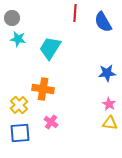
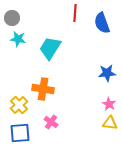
blue semicircle: moved 1 px left, 1 px down; rotated 10 degrees clockwise
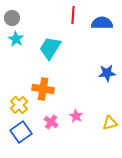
red line: moved 2 px left, 2 px down
blue semicircle: rotated 110 degrees clockwise
cyan star: moved 2 px left; rotated 21 degrees clockwise
pink star: moved 33 px left, 12 px down
yellow triangle: rotated 21 degrees counterclockwise
blue square: moved 1 px right, 1 px up; rotated 30 degrees counterclockwise
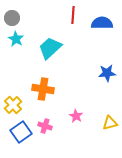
cyan trapezoid: rotated 15 degrees clockwise
yellow cross: moved 6 px left
pink cross: moved 6 px left, 4 px down; rotated 16 degrees counterclockwise
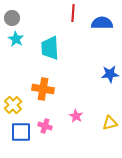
red line: moved 2 px up
cyan trapezoid: rotated 50 degrees counterclockwise
blue star: moved 3 px right, 1 px down
blue square: rotated 35 degrees clockwise
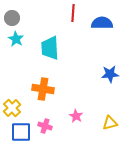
yellow cross: moved 1 px left, 3 px down
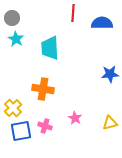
yellow cross: moved 1 px right
pink star: moved 1 px left, 2 px down
blue square: moved 1 px up; rotated 10 degrees counterclockwise
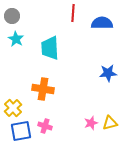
gray circle: moved 2 px up
blue star: moved 2 px left, 1 px up
pink star: moved 16 px right, 5 px down; rotated 24 degrees clockwise
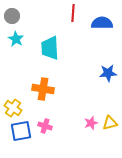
yellow cross: rotated 12 degrees counterclockwise
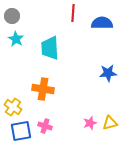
yellow cross: moved 1 px up
pink star: moved 1 px left
